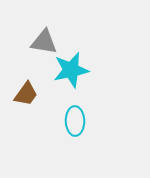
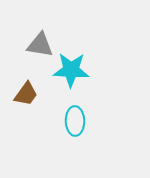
gray triangle: moved 4 px left, 3 px down
cyan star: rotated 15 degrees clockwise
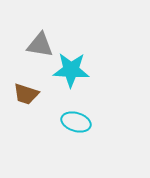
brown trapezoid: rotated 72 degrees clockwise
cyan ellipse: moved 1 px right, 1 px down; rotated 72 degrees counterclockwise
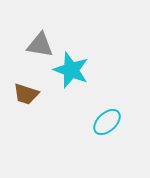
cyan star: rotated 18 degrees clockwise
cyan ellipse: moved 31 px right; rotated 60 degrees counterclockwise
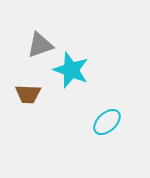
gray triangle: rotated 28 degrees counterclockwise
brown trapezoid: moved 2 px right; rotated 16 degrees counterclockwise
